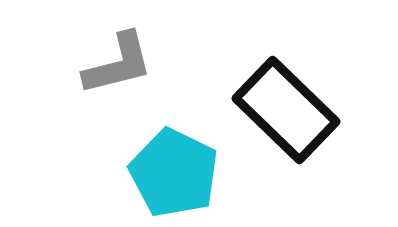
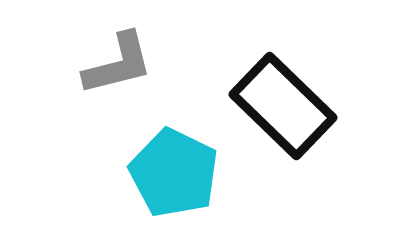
black rectangle: moved 3 px left, 4 px up
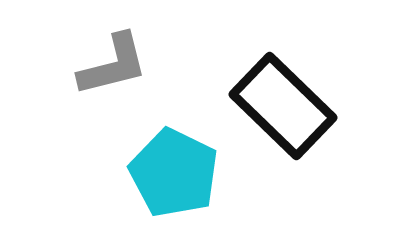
gray L-shape: moved 5 px left, 1 px down
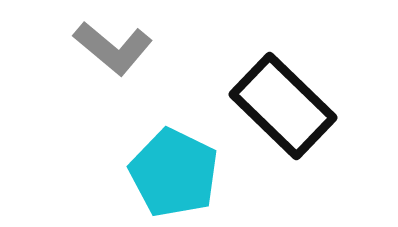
gray L-shape: moved 17 px up; rotated 54 degrees clockwise
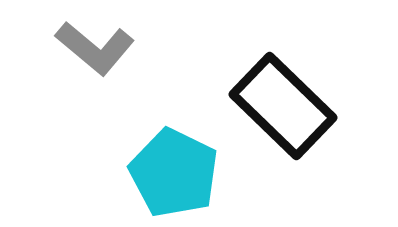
gray L-shape: moved 18 px left
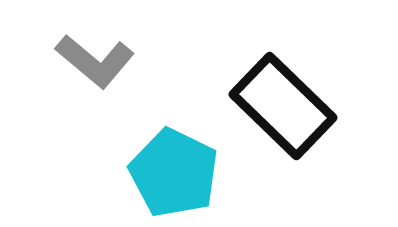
gray L-shape: moved 13 px down
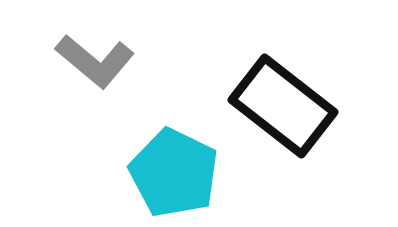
black rectangle: rotated 6 degrees counterclockwise
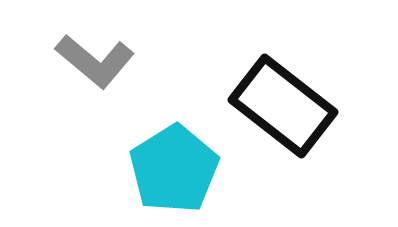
cyan pentagon: moved 4 px up; rotated 14 degrees clockwise
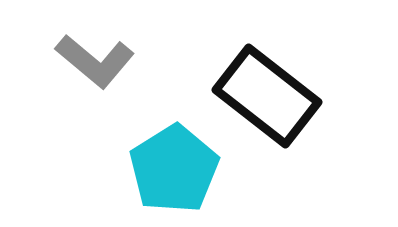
black rectangle: moved 16 px left, 10 px up
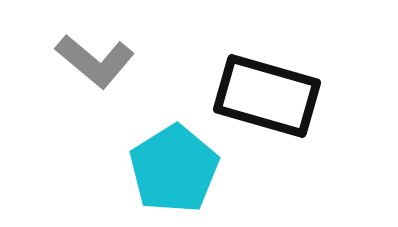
black rectangle: rotated 22 degrees counterclockwise
